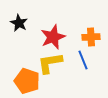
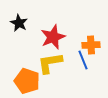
orange cross: moved 8 px down
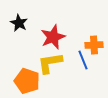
orange cross: moved 3 px right
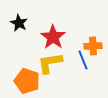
red star: rotated 15 degrees counterclockwise
orange cross: moved 1 px left, 1 px down
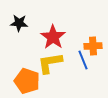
black star: rotated 24 degrees counterclockwise
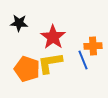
orange pentagon: moved 12 px up
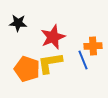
black star: moved 1 px left
red star: rotated 15 degrees clockwise
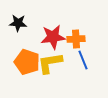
red star: rotated 15 degrees clockwise
orange cross: moved 17 px left, 7 px up
orange pentagon: moved 7 px up
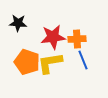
orange cross: moved 1 px right
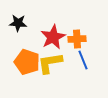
red star: rotated 20 degrees counterclockwise
